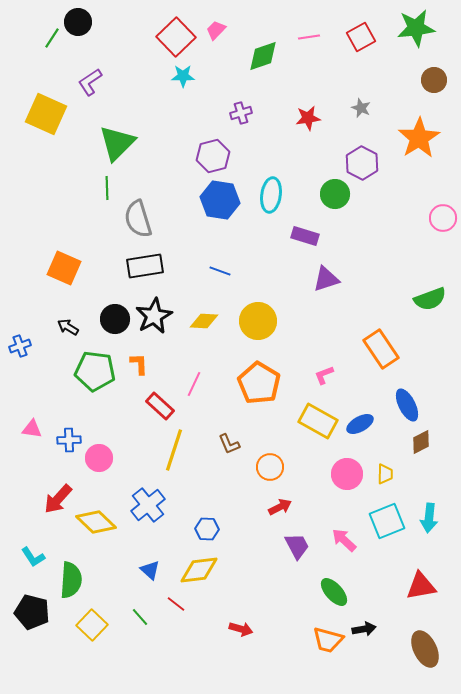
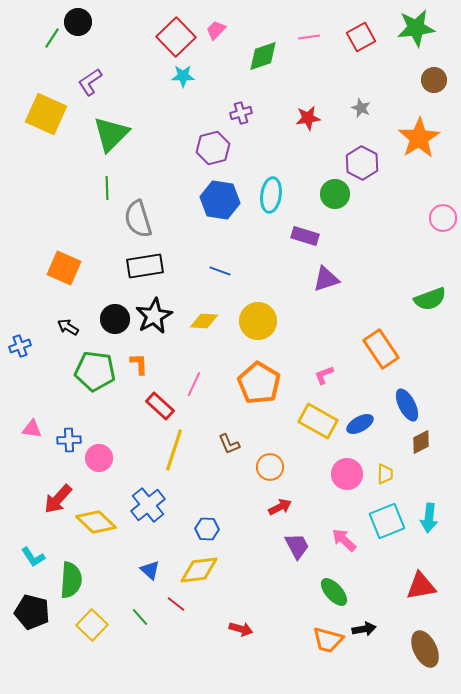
green triangle at (117, 143): moved 6 px left, 9 px up
purple hexagon at (213, 156): moved 8 px up
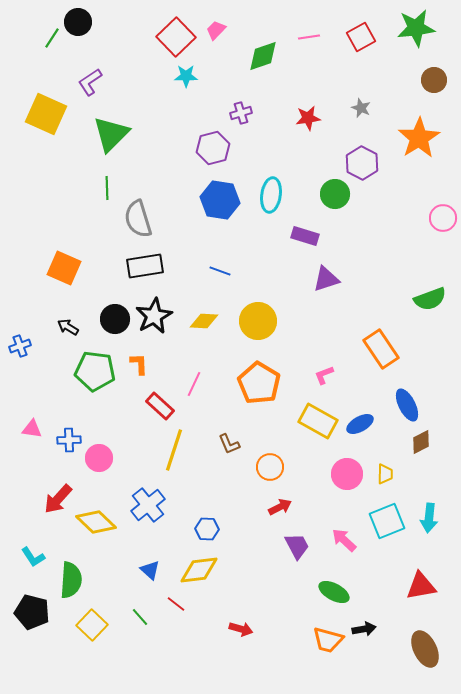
cyan star at (183, 76): moved 3 px right
green ellipse at (334, 592): rotated 20 degrees counterclockwise
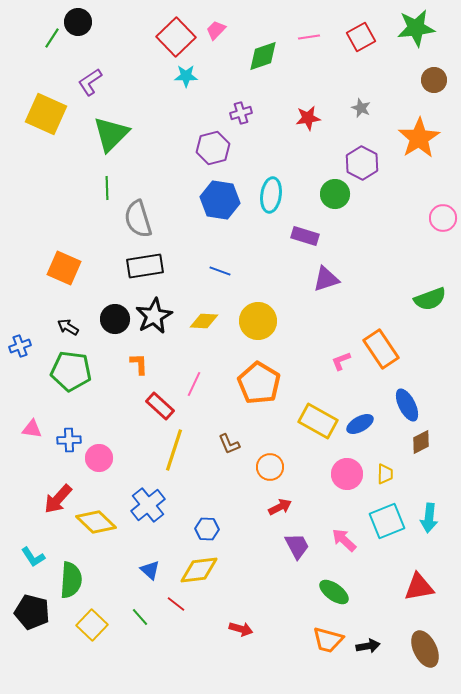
green pentagon at (95, 371): moved 24 px left
pink L-shape at (324, 375): moved 17 px right, 14 px up
red triangle at (421, 586): moved 2 px left, 1 px down
green ellipse at (334, 592): rotated 8 degrees clockwise
black arrow at (364, 629): moved 4 px right, 17 px down
